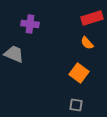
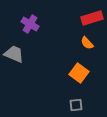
purple cross: rotated 24 degrees clockwise
gray square: rotated 16 degrees counterclockwise
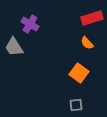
gray trapezoid: moved 7 px up; rotated 145 degrees counterclockwise
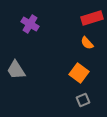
gray trapezoid: moved 2 px right, 23 px down
gray square: moved 7 px right, 5 px up; rotated 16 degrees counterclockwise
